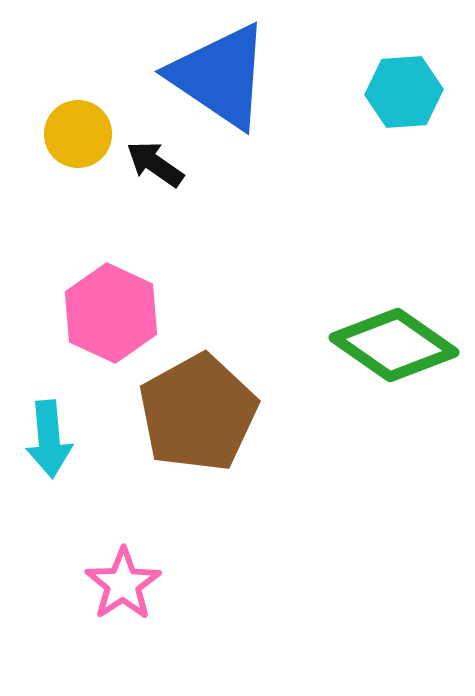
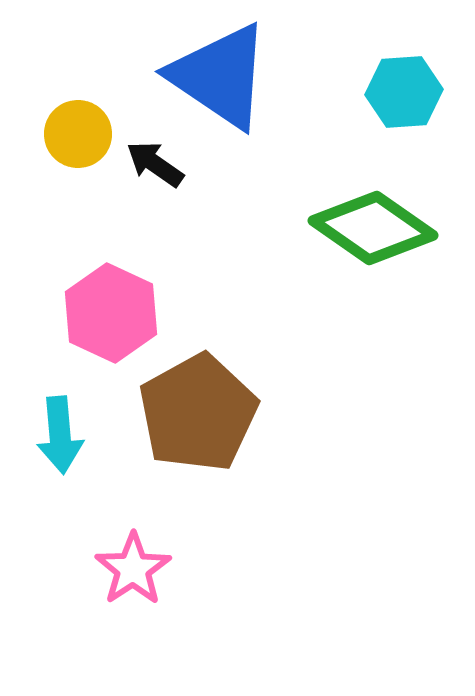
green diamond: moved 21 px left, 117 px up
cyan arrow: moved 11 px right, 4 px up
pink star: moved 10 px right, 15 px up
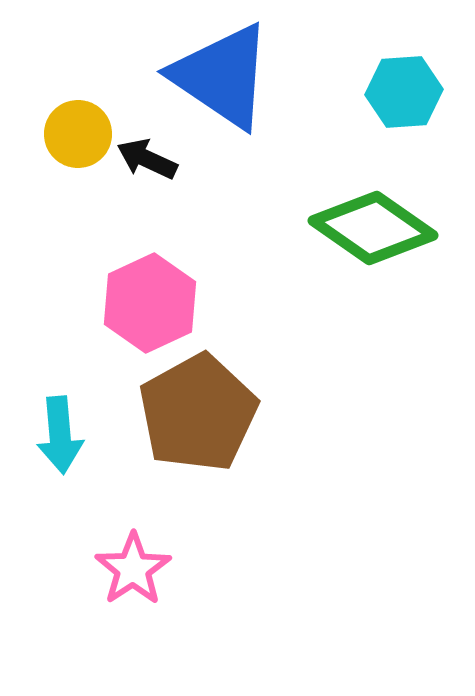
blue triangle: moved 2 px right
black arrow: moved 8 px left, 5 px up; rotated 10 degrees counterclockwise
pink hexagon: moved 39 px right, 10 px up; rotated 10 degrees clockwise
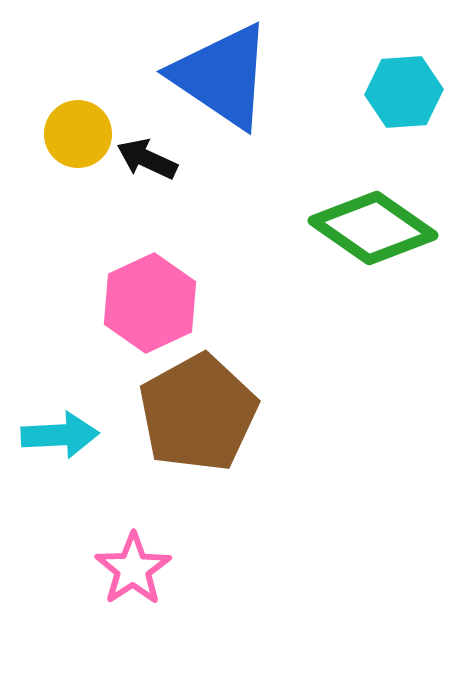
cyan arrow: rotated 88 degrees counterclockwise
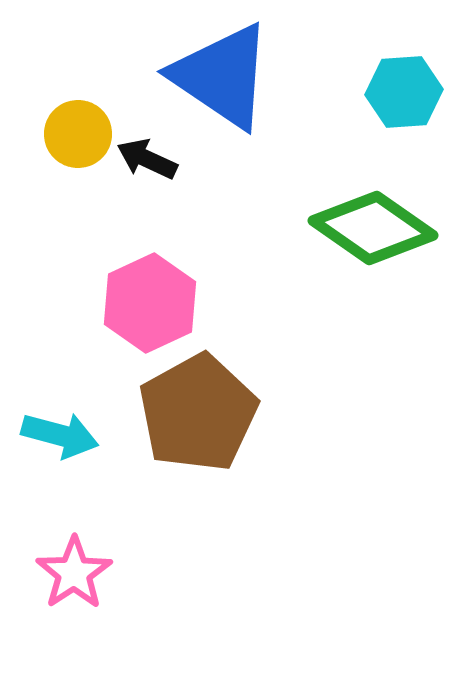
cyan arrow: rotated 18 degrees clockwise
pink star: moved 59 px left, 4 px down
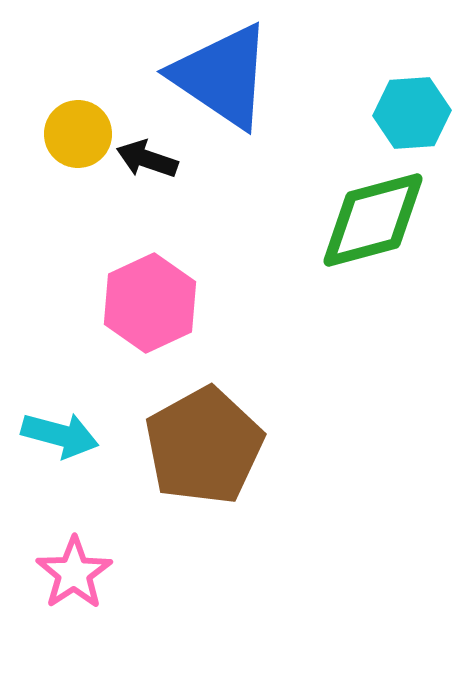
cyan hexagon: moved 8 px right, 21 px down
black arrow: rotated 6 degrees counterclockwise
green diamond: moved 8 px up; rotated 50 degrees counterclockwise
brown pentagon: moved 6 px right, 33 px down
